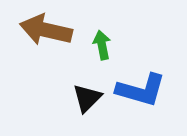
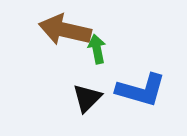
brown arrow: moved 19 px right
green arrow: moved 5 px left, 4 px down
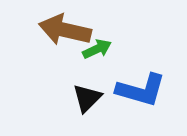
green arrow: rotated 76 degrees clockwise
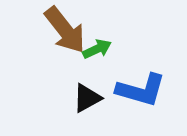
brown arrow: rotated 141 degrees counterclockwise
black triangle: rotated 16 degrees clockwise
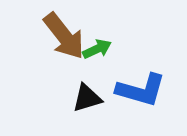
brown arrow: moved 1 px left, 6 px down
black triangle: rotated 12 degrees clockwise
